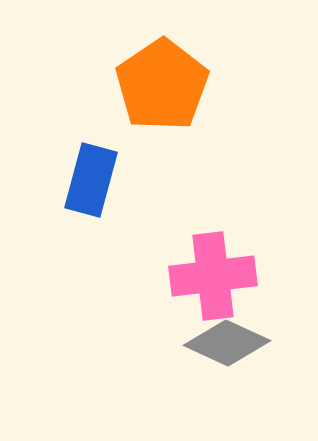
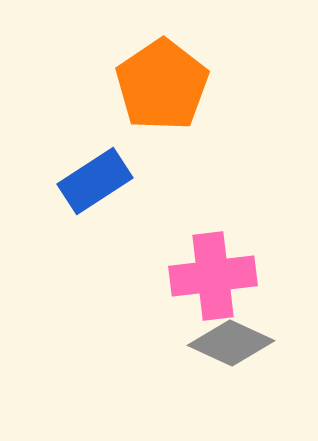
blue rectangle: moved 4 px right, 1 px down; rotated 42 degrees clockwise
gray diamond: moved 4 px right
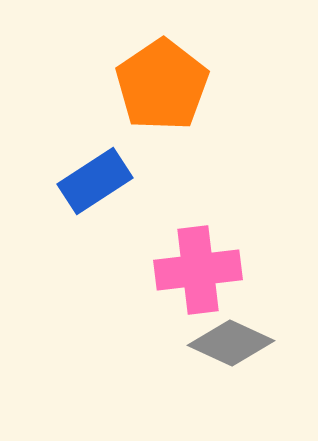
pink cross: moved 15 px left, 6 px up
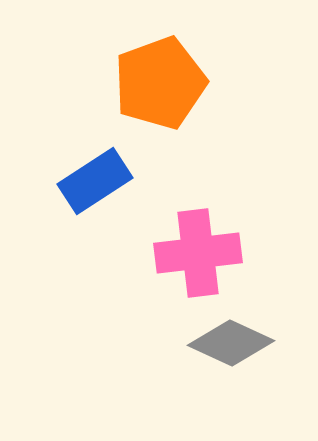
orange pentagon: moved 2 px left, 2 px up; rotated 14 degrees clockwise
pink cross: moved 17 px up
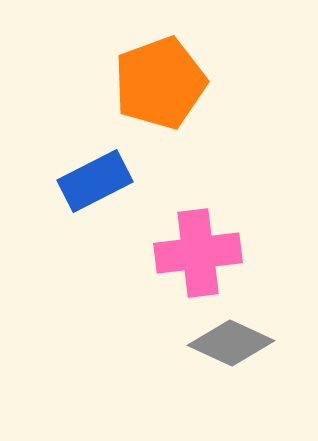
blue rectangle: rotated 6 degrees clockwise
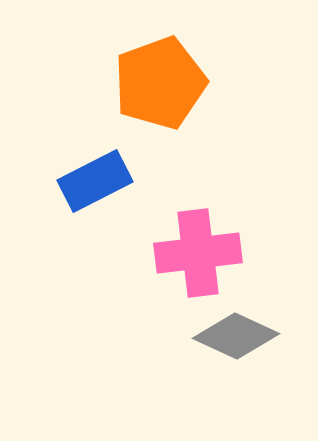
gray diamond: moved 5 px right, 7 px up
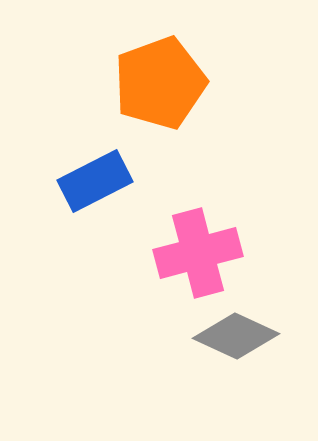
pink cross: rotated 8 degrees counterclockwise
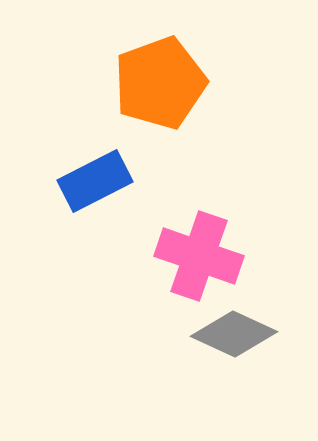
pink cross: moved 1 px right, 3 px down; rotated 34 degrees clockwise
gray diamond: moved 2 px left, 2 px up
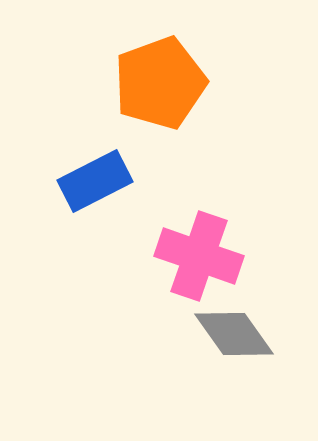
gray diamond: rotated 30 degrees clockwise
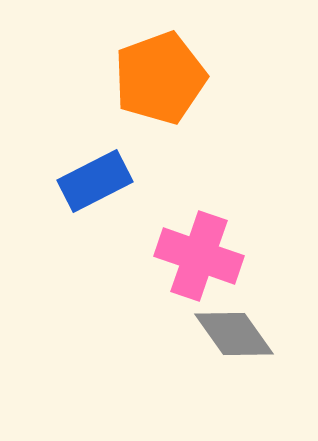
orange pentagon: moved 5 px up
